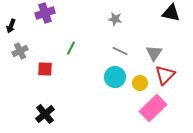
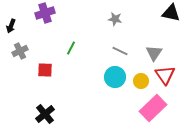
red square: moved 1 px down
red triangle: rotated 20 degrees counterclockwise
yellow circle: moved 1 px right, 2 px up
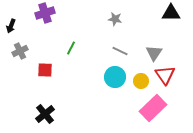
black triangle: rotated 12 degrees counterclockwise
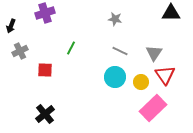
yellow circle: moved 1 px down
